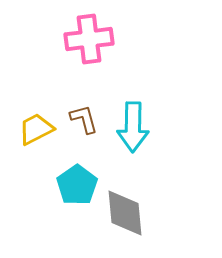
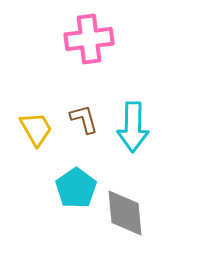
yellow trapezoid: rotated 87 degrees clockwise
cyan pentagon: moved 1 px left, 3 px down
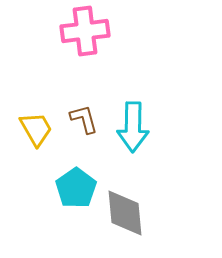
pink cross: moved 4 px left, 8 px up
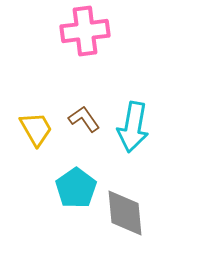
brown L-shape: rotated 20 degrees counterclockwise
cyan arrow: rotated 9 degrees clockwise
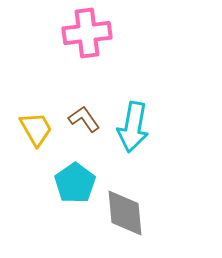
pink cross: moved 2 px right, 2 px down
cyan pentagon: moved 1 px left, 5 px up
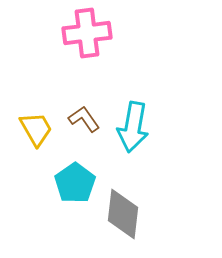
gray diamond: moved 2 px left, 1 px down; rotated 12 degrees clockwise
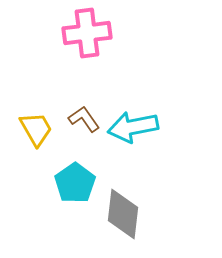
cyan arrow: rotated 69 degrees clockwise
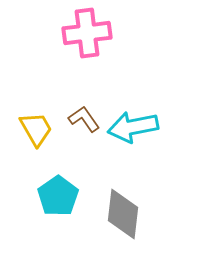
cyan pentagon: moved 17 px left, 13 px down
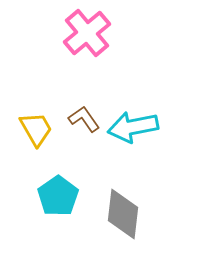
pink cross: rotated 33 degrees counterclockwise
